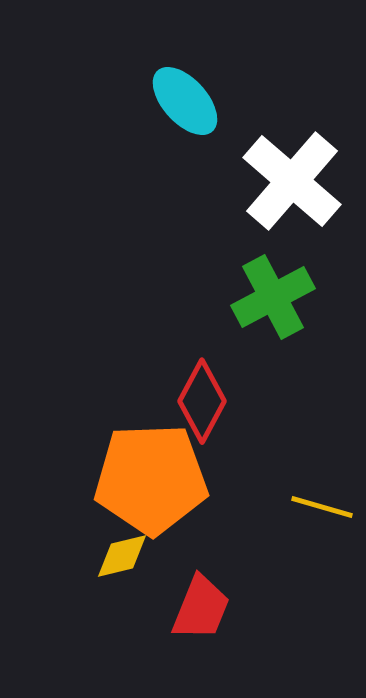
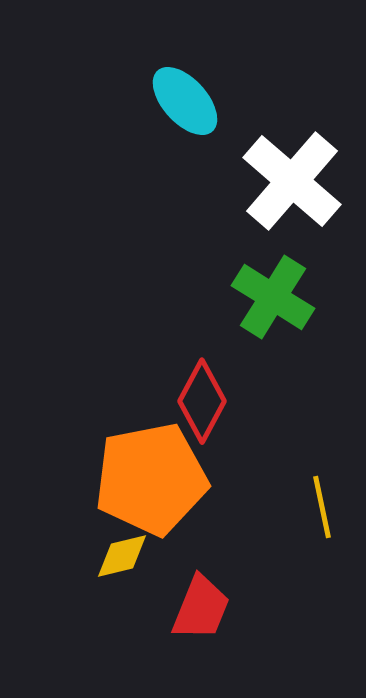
green cross: rotated 30 degrees counterclockwise
orange pentagon: rotated 9 degrees counterclockwise
yellow line: rotated 62 degrees clockwise
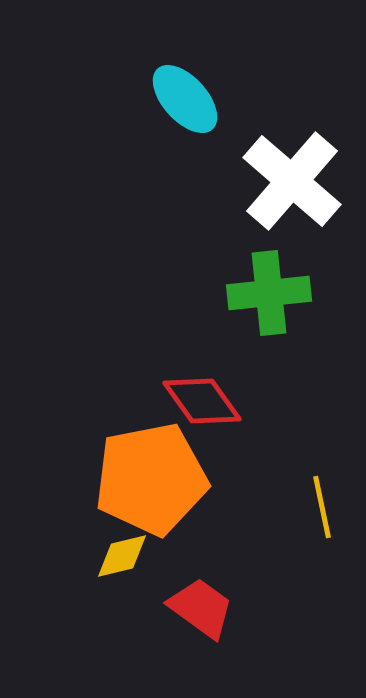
cyan ellipse: moved 2 px up
green cross: moved 4 px left, 4 px up; rotated 38 degrees counterclockwise
red diamond: rotated 64 degrees counterclockwise
red trapezoid: rotated 76 degrees counterclockwise
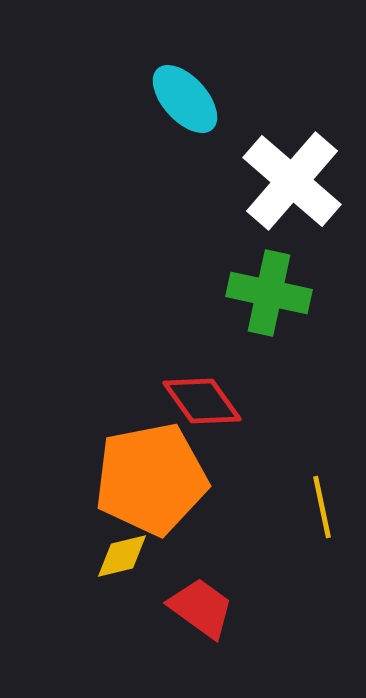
green cross: rotated 18 degrees clockwise
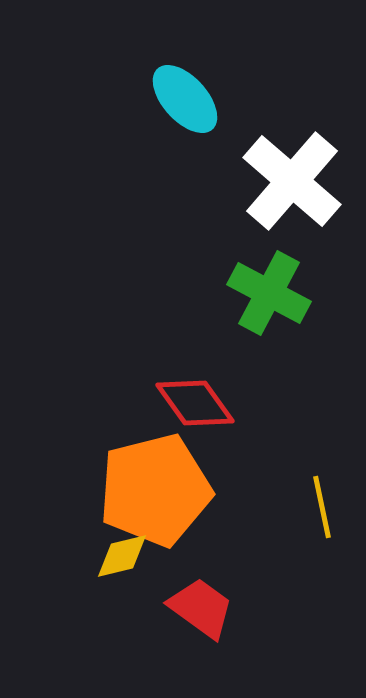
green cross: rotated 16 degrees clockwise
red diamond: moved 7 px left, 2 px down
orange pentagon: moved 4 px right, 11 px down; rotated 3 degrees counterclockwise
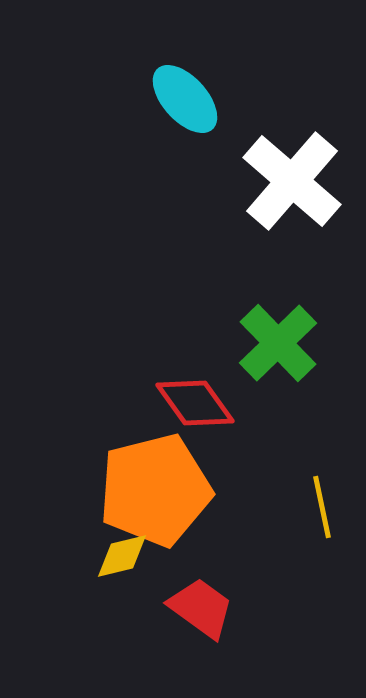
green cross: moved 9 px right, 50 px down; rotated 18 degrees clockwise
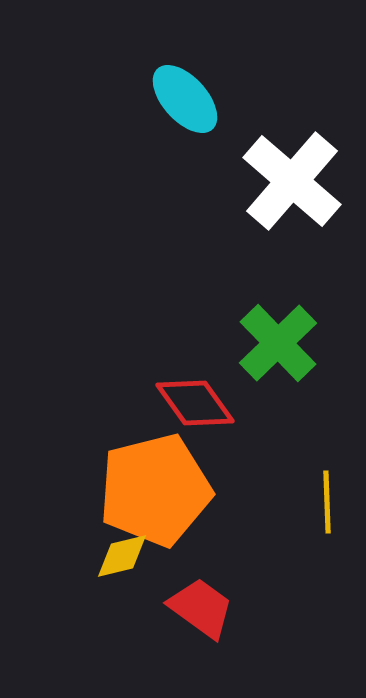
yellow line: moved 5 px right, 5 px up; rotated 10 degrees clockwise
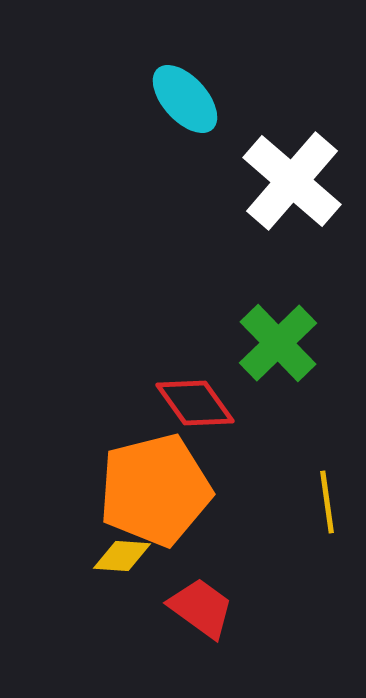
yellow line: rotated 6 degrees counterclockwise
yellow diamond: rotated 18 degrees clockwise
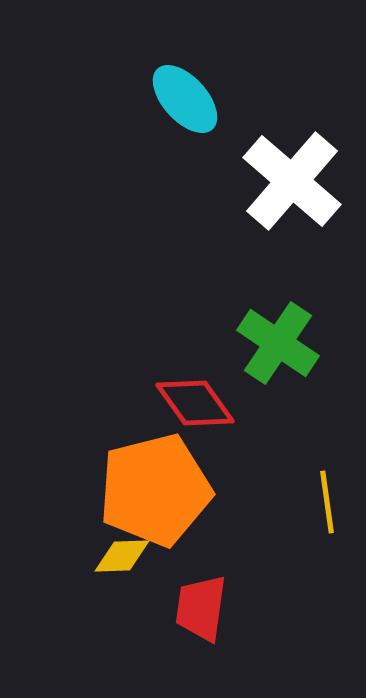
green cross: rotated 12 degrees counterclockwise
yellow diamond: rotated 6 degrees counterclockwise
red trapezoid: rotated 118 degrees counterclockwise
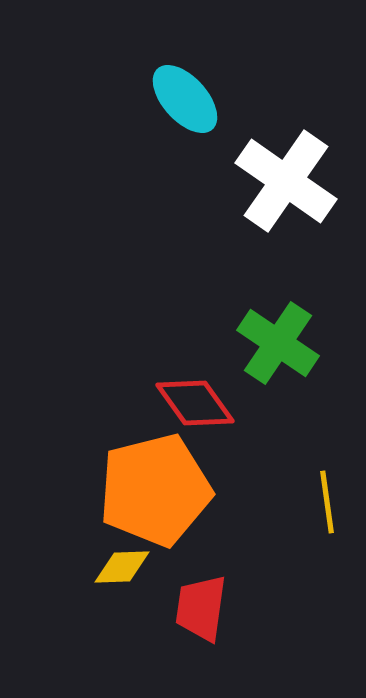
white cross: moved 6 px left; rotated 6 degrees counterclockwise
yellow diamond: moved 11 px down
